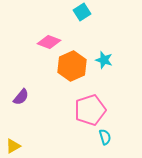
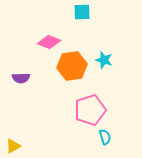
cyan square: rotated 30 degrees clockwise
orange hexagon: rotated 16 degrees clockwise
purple semicircle: moved 19 px up; rotated 48 degrees clockwise
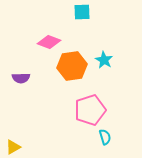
cyan star: rotated 12 degrees clockwise
yellow triangle: moved 1 px down
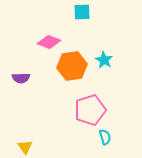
yellow triangle: moved 12 px right; rotated 35 degrees counterclockwise
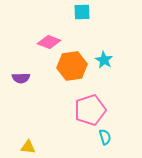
yellow triangle: moved 3 px right; rotated 49 degrees counterclockwise
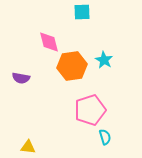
pink diamond: rotated 55 degrees clockwise
purple semicircle: rotated 12 degrees clockwise
